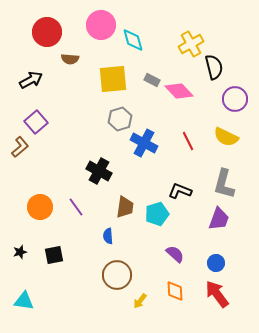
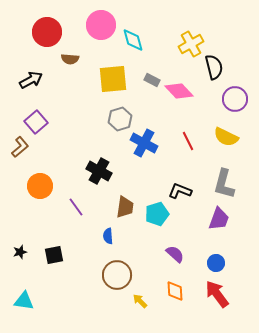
orange circle: moved 21 px up
yellow arrow: rotated 98 degrees clockwise
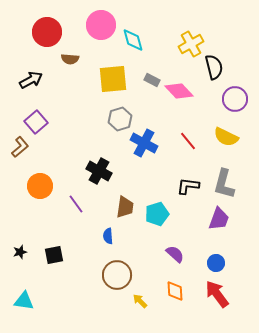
red line: rotated 12 degrees counterclockwise
black L-shape: moved 8 px right, 5 px up; rotated 15 degrees counterclockwise
purple line: moved 3 px up
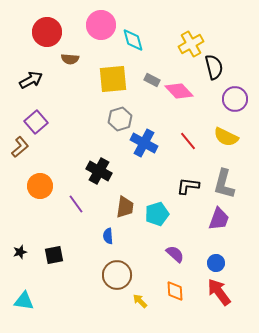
red arrow: moved 2 px right, 2 px up
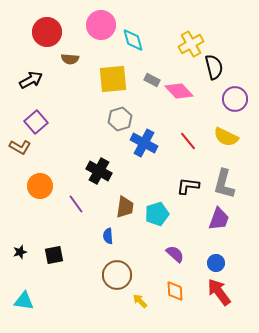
brown L-shape: rotated 70 degrees clockwise
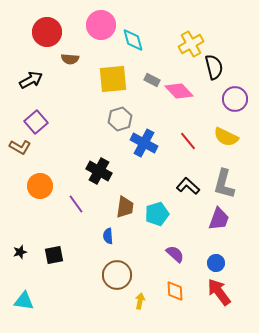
black L-shape: rotated 35 degrees clockwise
yellow arrow: rotated 56 degrees clockwise
